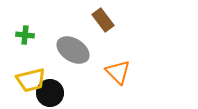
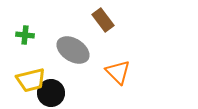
black circle: moved 1 px right
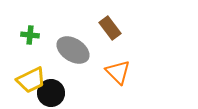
brown rectangle: moved 7 px right, 8 px down
green cross: moved 5 px right
yellow trapezoid: rotated 12 degrees counterclockwise
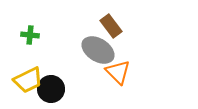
brown rectangle: moved 1 px right, 2 px up
gray ellipse: moved 25 px right
yellow trapezoid: moved 3 px left
black circle: moved 4 px up
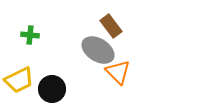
yellow trapezoid: moved 9 px left
black circle: moved 1 px right
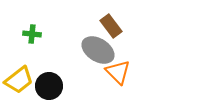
green cross: moved 2 px right, 1 px up
yellow trapezoid: rotated 12 degrees counterclockwise
black circle: moved 3 px left, 3 px up
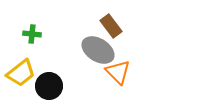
yellow trapezoid: moved 2 px right, 7 px up
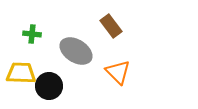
gray ellipse: moved 22 px left, 1 px down
yellow trapezoid: rotated 140 degrees counterclockwise
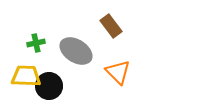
green cross: moved 4 px right, 9 px down; rotated 18 degrees counterclockwise
yellow trapezoid: moved 5 px right, 3 px down
